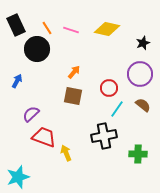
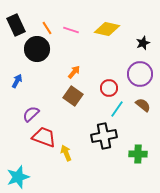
brown square: rotated 24 degrees clockwise
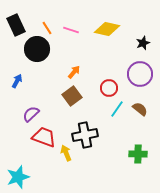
brown square: moved 1 px left; rotated 18 degrees clockwise
brown semicircle: moved 3 px left, 4 px down
black cross: moved 19 px left, 1 px up
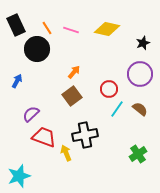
red circle: moved 1 px down
green cross: rotated 36 degrees counterclockwise
cyan star: moved 1 px right, 1 px up
